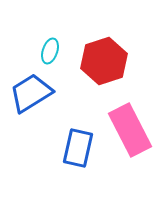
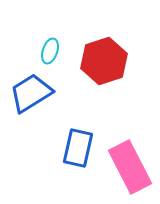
pink rectangle: moved 37 px down
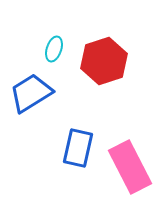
cyan ellipse: moved 4 px right, 2 px up
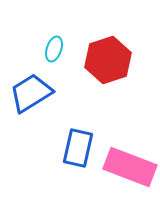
red hexagon: moved 4 px right, 1 px up
pink rectangle: rotated 42 degrees counterclockwise
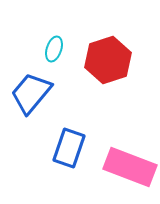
blue trapezoid: rotated 18 degrees counterclockwise
blue rectangle: moved 9 px left; rotated 6 degrees clockwise
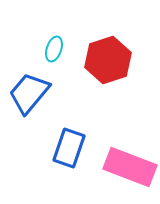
blue trapezoid: moved 2 px left
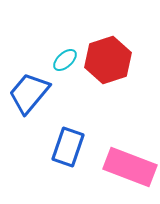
cyan ellipse: moved 11 px right, 11 px down; rotated 30 degrees clockwise
blue rectangle: moved 1 px left, 1 px up
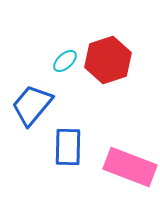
cyan ellipse: moved 1 px down
blue trapezoid: moved 3 px right, 12 px down
blue rectangle: rotated 18 degrees counterclockwise
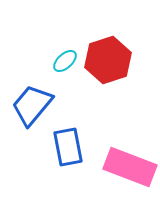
blue rectangle: rotated 12 degrees counterclockwise
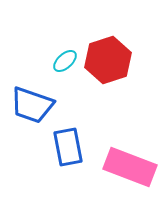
blue trapezoid: rotated 111 degrees counterclockwise
